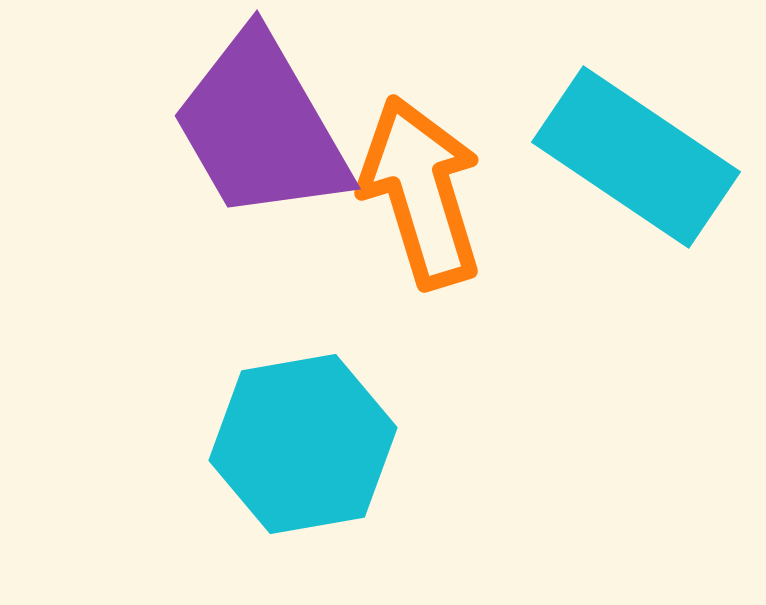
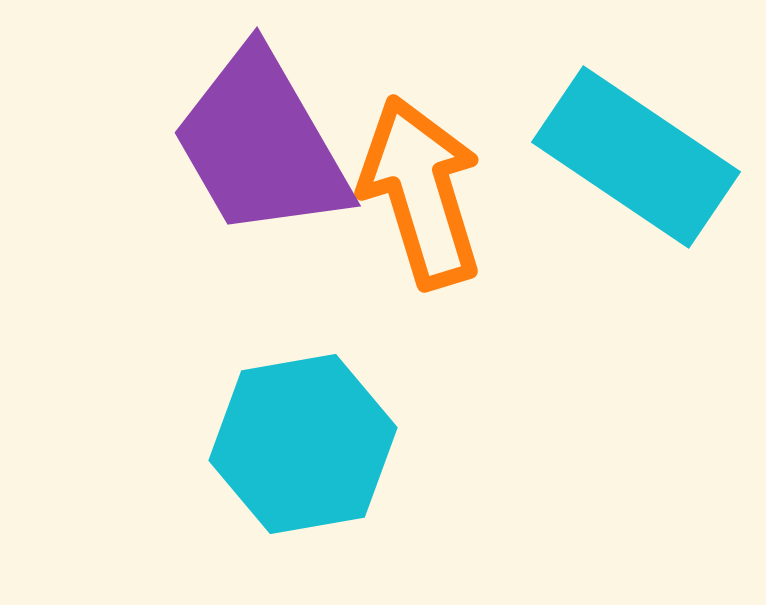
purple trapezoid: moved 17 px down
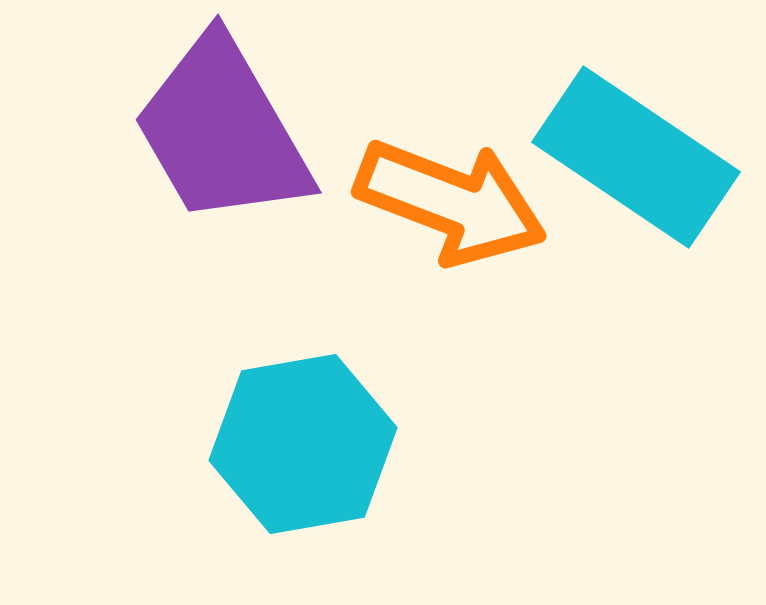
purple trapezoid: moved 39 px left, 13 px up
orange arrow: moved 30 px right, 10 px down; rotated 128 degrees clockwise
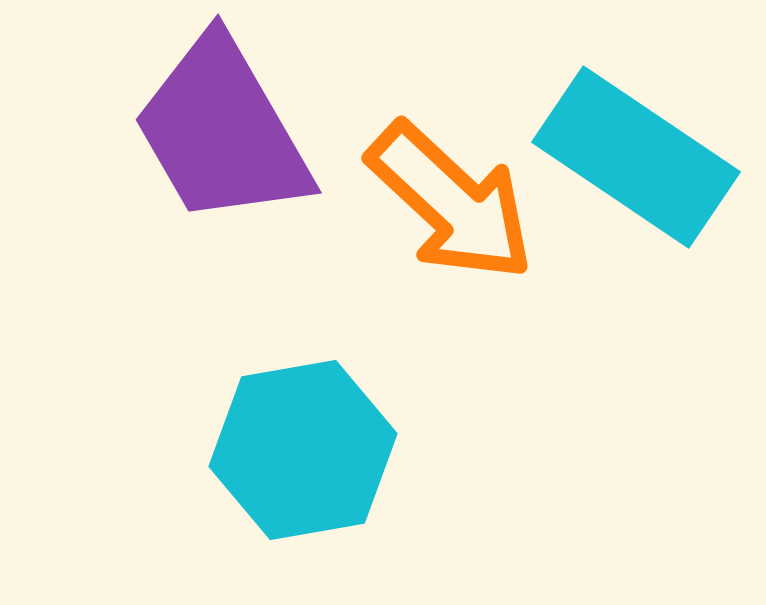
orange arrow: rotated 22 degrees clockwise
cyan hexagon: moved 6 px down
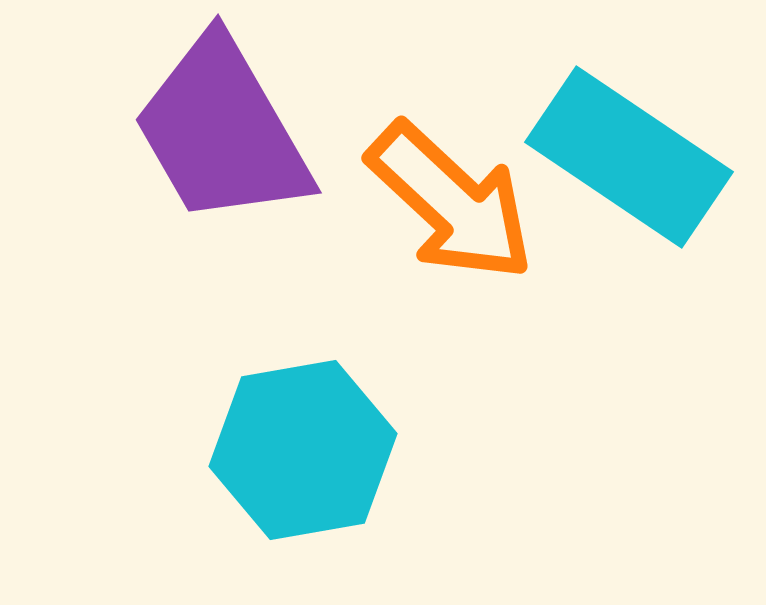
cyan rectangle: moved 7 px left
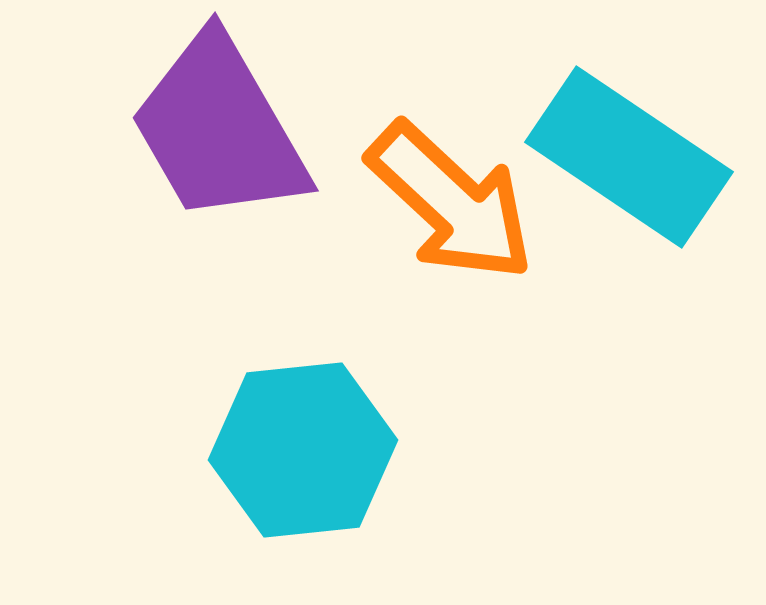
purple trapezoid: moved 3 px left, 2 px up
cyan hexagon: rotated 4 degrees clockwise
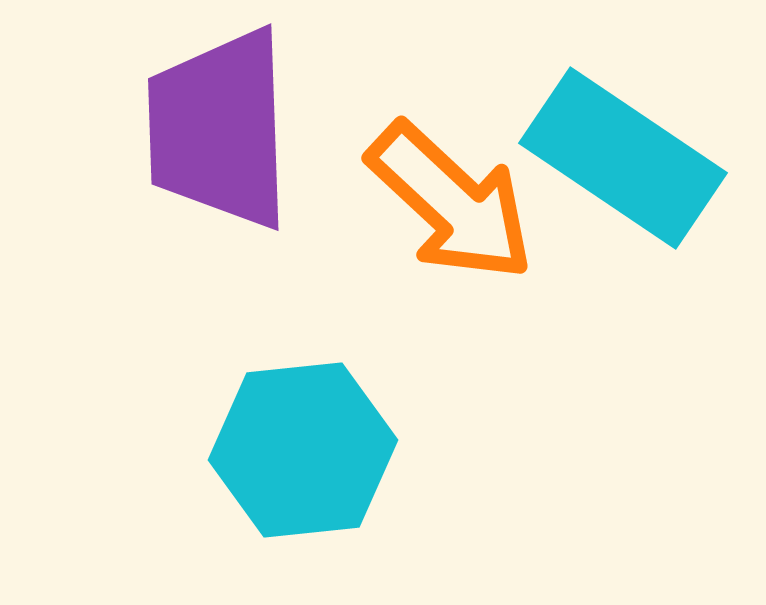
purple trapezoid: rotated 28 degrees clockwise
cyan rectangle: moved 6 px left, 1 px down
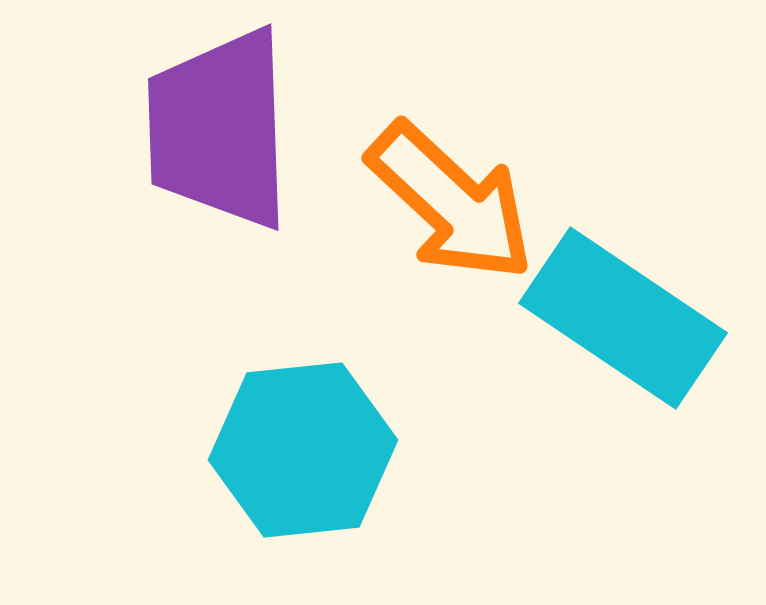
cyan rectangle: moved 160 px down
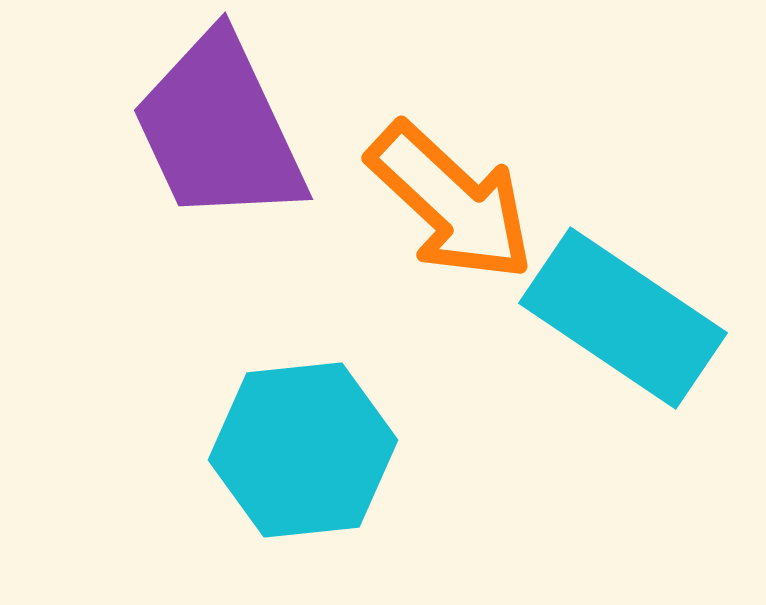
purple trapezoid: rotated 23 degrees counterclockwise
